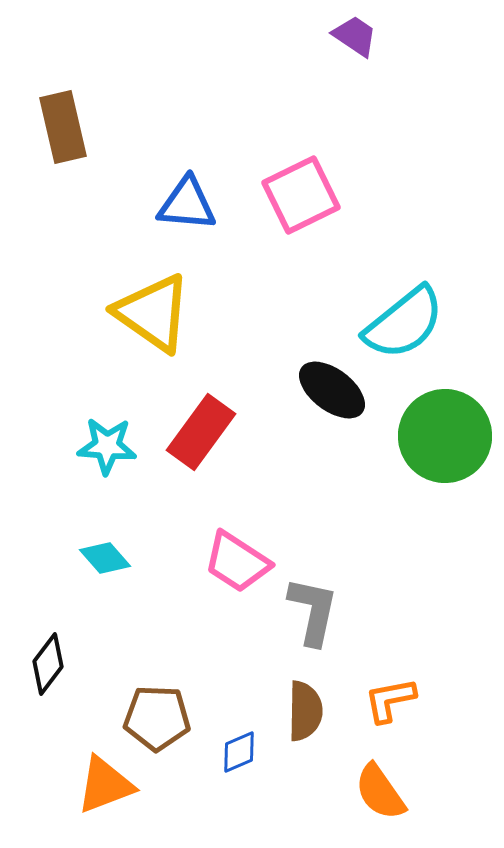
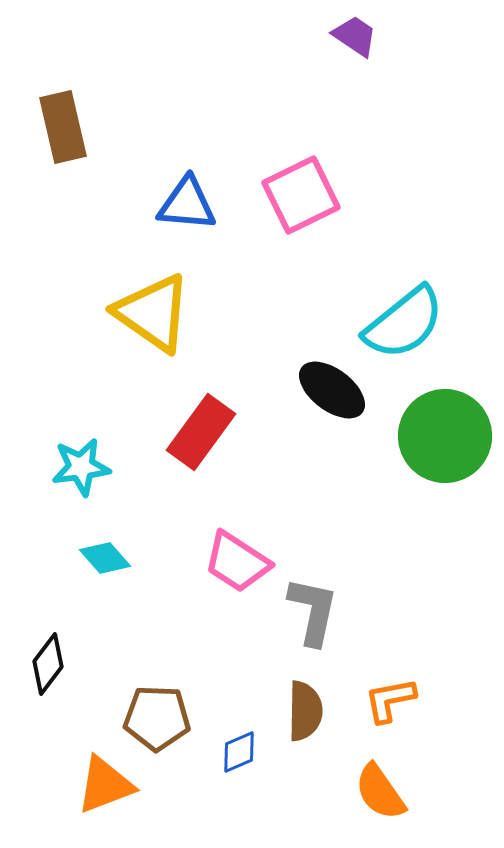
cyan star: moved 26 px left, 21 px down; rotated 12 degrees counterclockwise
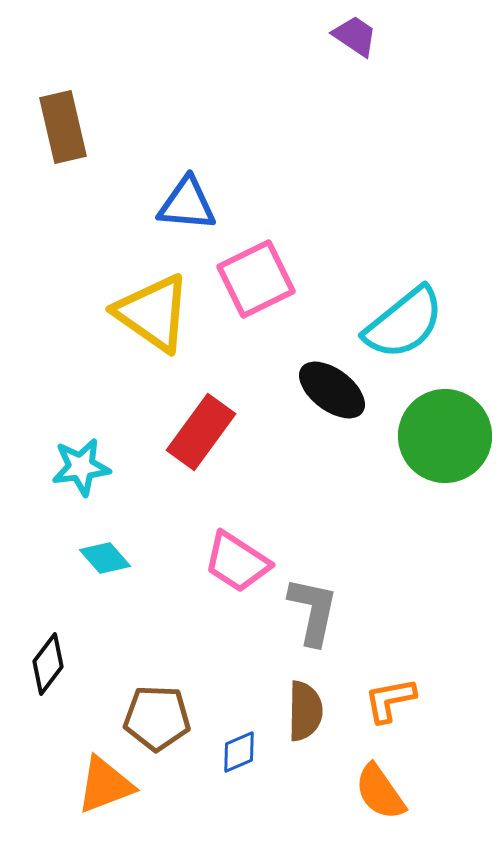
pink square: moved 45 px left, 84 px down
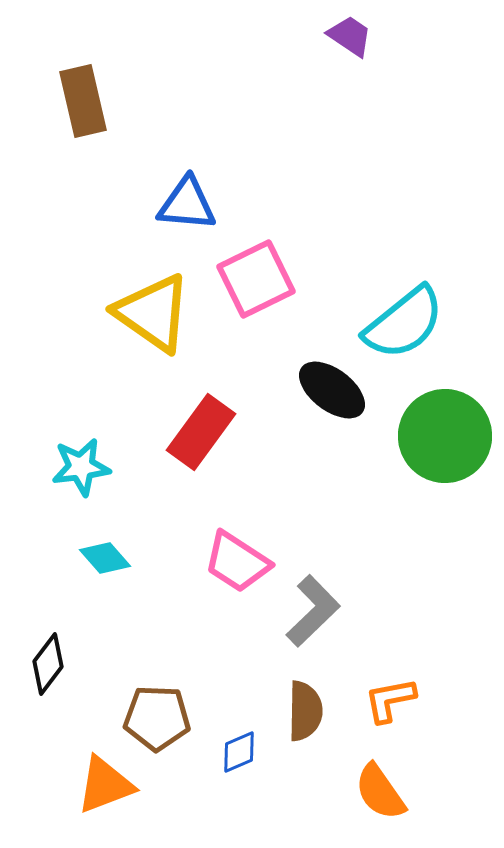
purple trapezoid: moved 5 px left
brown rectangle: moved 20 px right, 26 px up
gray L-shape: rotated 34 degrees clockwise
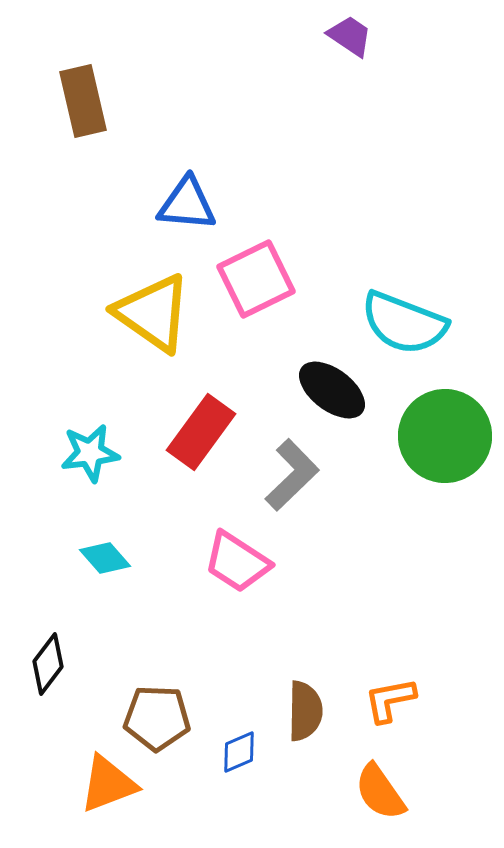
cyan semicircle: rotated 60 degrees clockwise
cyan star: moved 9 px right, 14 px up
gray L-shape: moved 21 px left, 136 px up
orange triangle: moved 3 px right, 1 px up
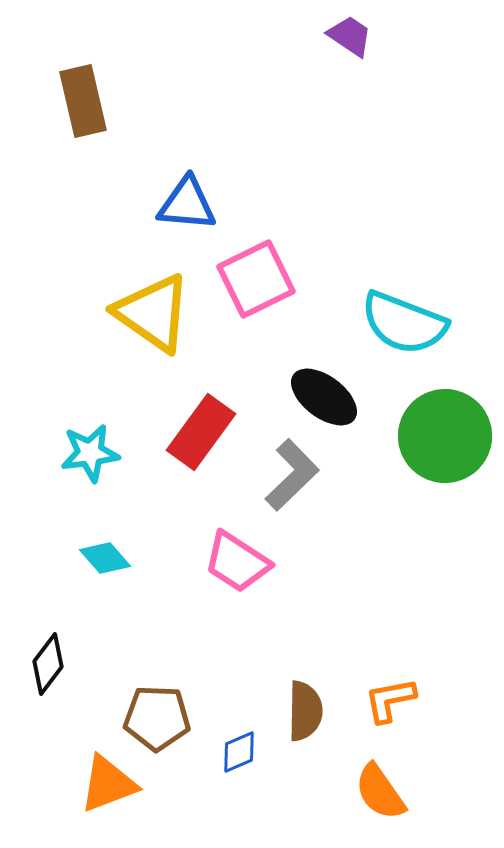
black ellipse: moved 8 px left, 7 px down
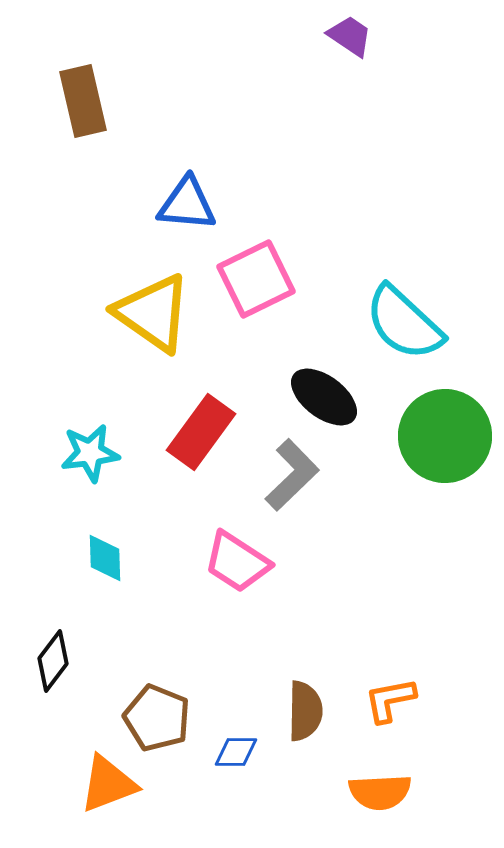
cyan semicircle: rotated 22 degrees clockwise
cyan diamond: rotated 39 degrees clockwise
black diamond: moved 5 px right, 3 px up
brown pentagon: rotated 20 degrees clockwise
blue diamond: moved 3 px left; rotated 24 degrees clockwise
orange semicircle: rotated 58 degrees counterclockwise
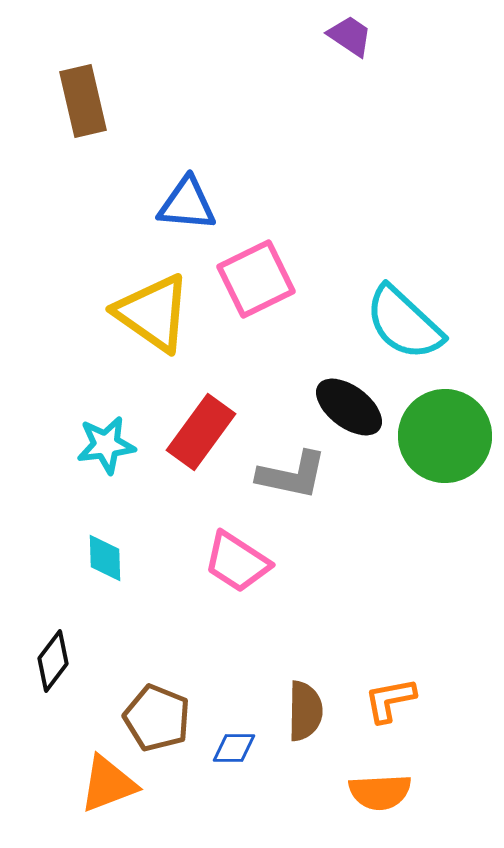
black ellipse: moved 25 px right, 10 px down
cyan star: moved 16 px right, 8 px up
gray L-shape: rotated 56 degrees clockwise
blue diamond: moved 2 px left, 4 px up
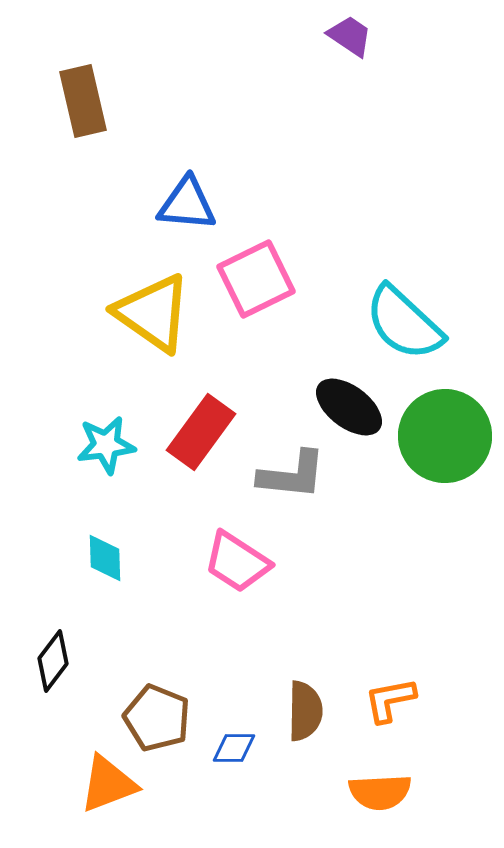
gray L-shape: rotated 6 degrees counterclockwise
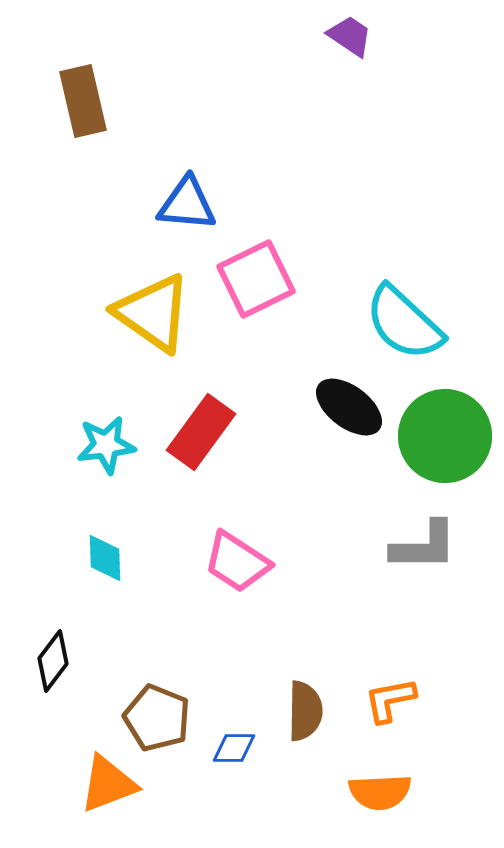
gray L-shape: moved 132 px right, 71 px down; rotated 6 degrees counterclockwise
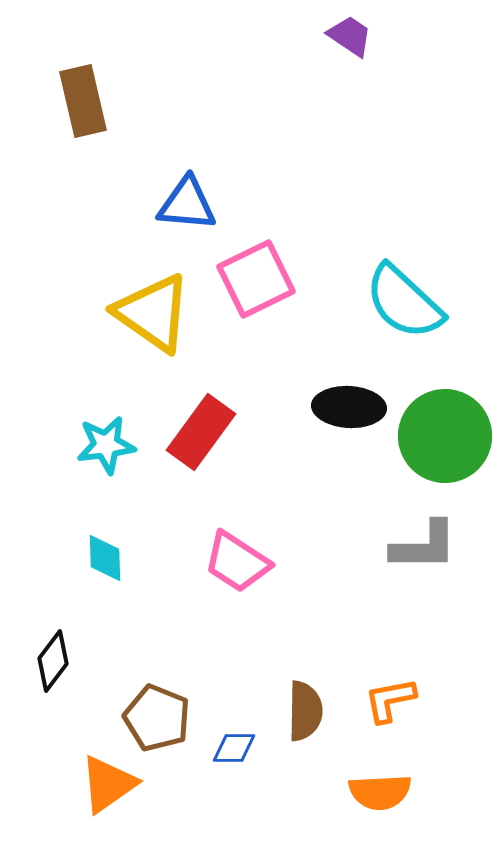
cyan semicircle: moved 21 px up
black ellipse: rotated 34 degrees counterclockwise
orange triangle: rotated 14 degrees counterclockwise
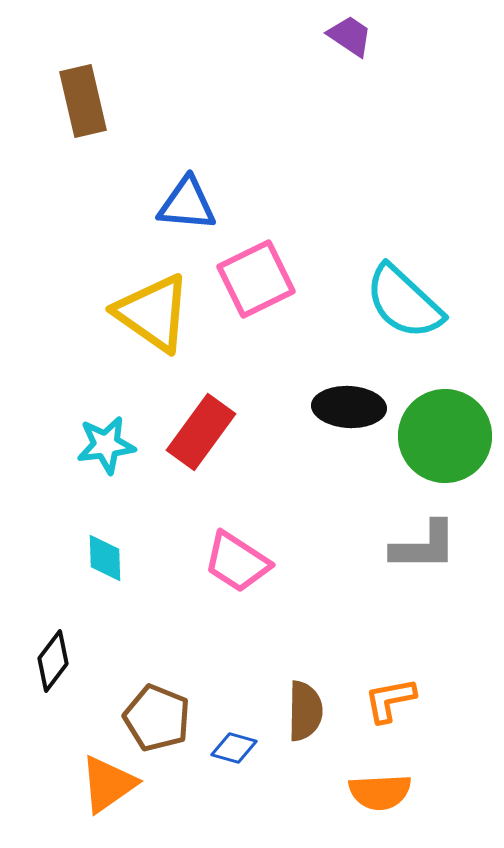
blue diamond: rotated 15 degrees clockwise
